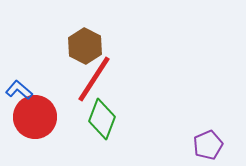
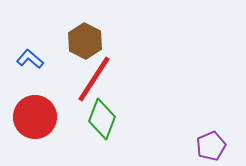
brown hexagon: moved 5 px up
blue L-shape: moved 11 px right, 31 px up
purple pentagon: moved 3 px right, 1 px down
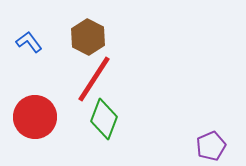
brown hexagon: moved 3 px right, 4 px up
blue L-shape: moved 1 px left, 17 px up; rotated 12 degrees clockwise
green diamond: moved 2 px right
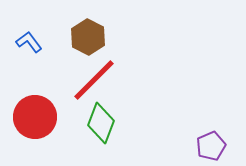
red line: moved 1 px down; rotated 12 degrees clockwise
green diamond: moved 3 px left, 4 px down
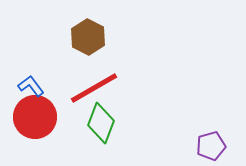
blue L-shape: moved 2 px right, 44 px down
red line: moved 8 px down; rotated 15 degrees clockwise
purple pentagon: rotated 8 degrees clockwise
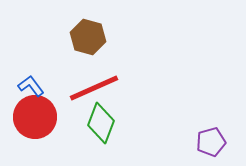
brown hexagon: rotated 12 degrees counterclockwise
red line: rotated 6 degrees clockwise
purple pentagon: moved 4 px up
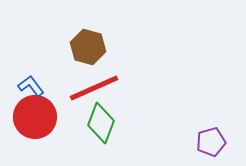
brown hexagon: moved 10 px down
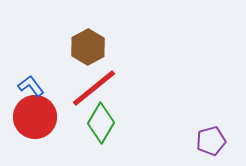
brown hexagon: rotated 16 degrees clockwise
red line: rotated 15 degrees counterclockwise
green diamond: rotated 9 degrees clockwise
purple pentagon: moved 1 px up
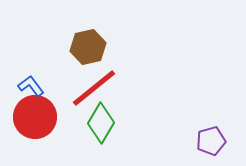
brown hexagon: rotated 16 degrees clockwise
